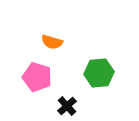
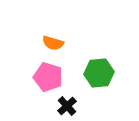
orange semicircle: moved 1 px right, 1 px down
pink pentagon: moved 11 px right
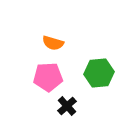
pink pentagon: rotated 20 degrees counterclockwise
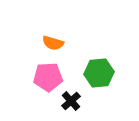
black cross: moved 4 px right, 5 px up
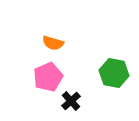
green hexagon: moved 15 px right; rotated 16 degrees clockwise
pink pentagon: rotated 20 degrees counterclockwise
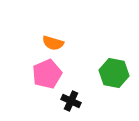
pink pentagon: moved 1 px left, 3 px up
black cross: rotated 24 degrees counterclockwise
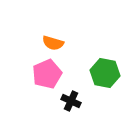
green hexagon: moved 9 px left
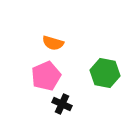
pink pentagon: moved 1 px left, 2 px down
black cross: moved 9 px left, 3 px down
